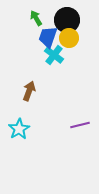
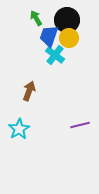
blue trapezoid: moved 1 px right, 1 px up
cyan cross: moved 1 px right
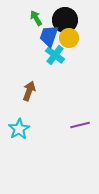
black circle: moved 2 px left
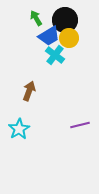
blue trapezoid: rotated 140 degrees counterclockwise
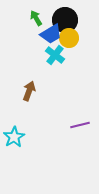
blue trapezoid: moved 2 px right, 2 px up
cyan star: moved 5 px left, 8 px down
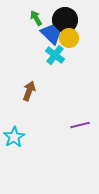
blue trapezoid: rotated 105 degrees counterclockwise
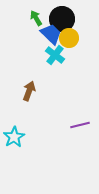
black circle: moved 3 px left, 1 px up
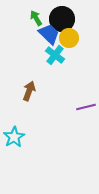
blue trapezoid: moved 2 px left
purple line: moved 6 px right, 18 px up
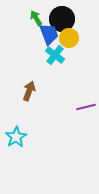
blue trapezoid: rotated 25 degrees clockwise
cyan star: moved 2 px right
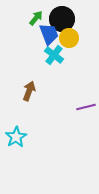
green arrow: rotated 70 degrees clockwise
cyan cross: moved 1 px left
